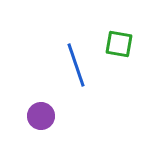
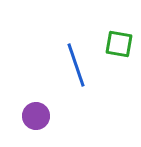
purple circle: moved 5 px left
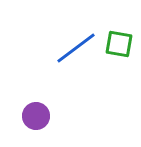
blue line: moved 17 px up; rotated 72 degrees clockwise
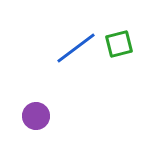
green square: rotated 24 degrees counterclockwise
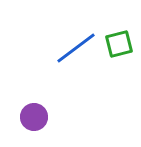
purple circle: moved 2 px left, 1 px down
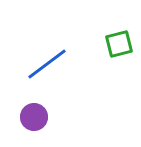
blue line: moved 29 px left, 16 px down
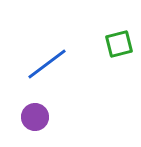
purple circle: moved 1 px right
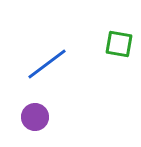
green square: rotated 24 degrees clockwise
